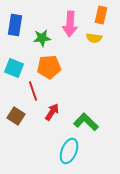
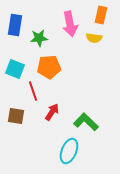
pink arrow: rotated 15 degrees counterclockwise
green star: moved 3 px left
cyan square: moved 1 px right, 1 px down
brown square: rotated 24 degrees counterclockwise
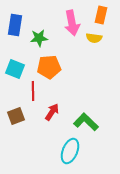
pink arrow: moved 2 px right, 1 px up
red line: rotated 18 degrees clockwise
brown square: rotated 30 degrees counterclockwise
cyan ellipse: moved 1 px right
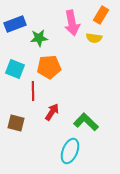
orange rectangle: rotated 18 degrees clockwise
blue rectangle: moved 1 px up; rotated 60 degrees clockwise
brown square: moved 7 px down; rotated 36 degrees clockwise
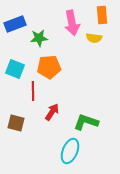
orange rectangle: moved 1 px right; rotated 36 degrees counterclockwise
green L-shape: rotated 25 degrees counterclockwise
